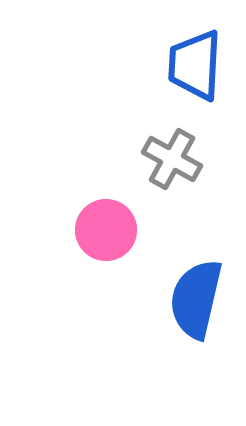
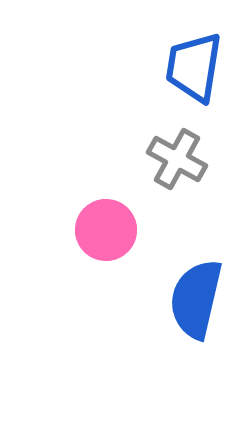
blue trapezoid: moved 1 px left, 2 px down; rotated 6 degrees clockwise
gray cross: moved 5 px right
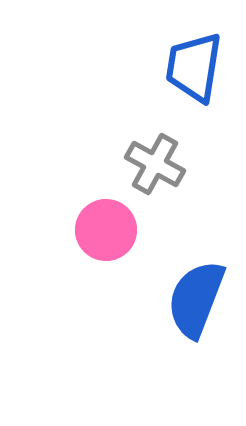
gray cross: moved 22 px left, 5 px down
blue semicircle: rotated 8 degrees clockwise
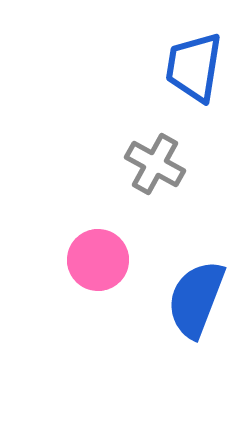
pink circle: moved 8 px left, 30 px down
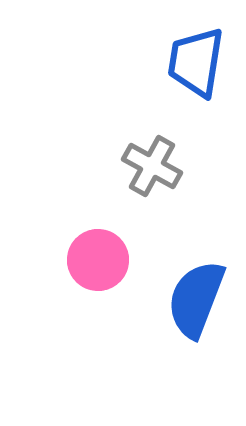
blue trapezoid: moved 2 px right, 5 px up
gray cross: moved 3 px left, 2 px down
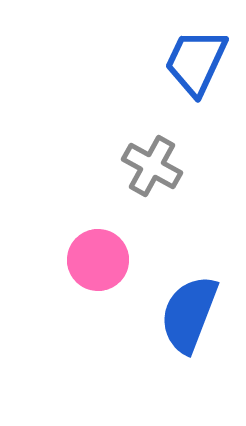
blue trapezoid: rotated 16 degrees clockwise
blue semicircle: moved 7 px left, 15 px down
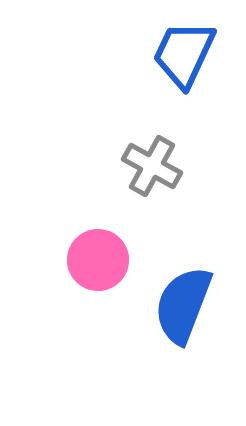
blue trapezoid: moved 12 px left, 8 px up
blue semicircle: moved 6 px left, 9 px up
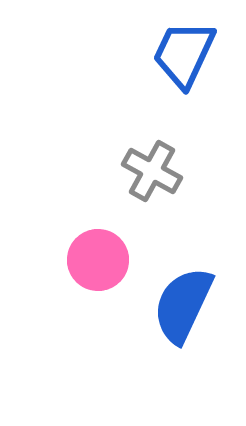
gray cross: moved 5 px down
blue semicircle: rotated 4 degrees clockwise
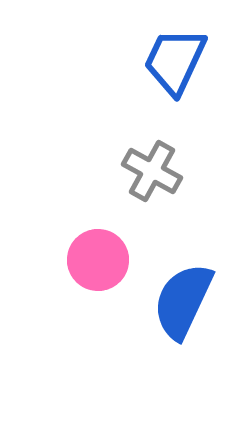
blue trapezoid: moved 9 px left, 7 px down
blue semicircle: moved 4 px up
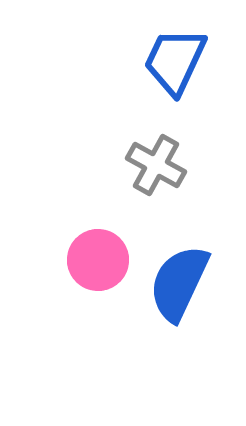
gray cross: moved 4 px right, 6 px up
blue semicircle: moved 4 px left, 18 px up
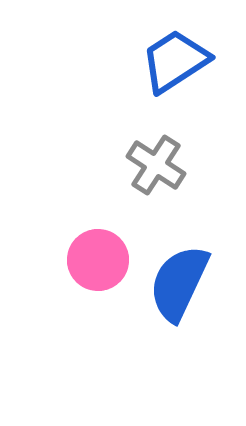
blue trapezoid: rotated 32 degrees clockwise
gray cross: rotated 4 degrees clockwise
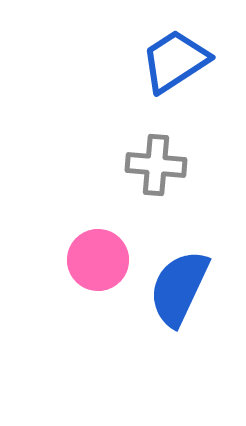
gray cross: rotated 28 degrees counterclockwise
blue semicircle: moved 5 px down
